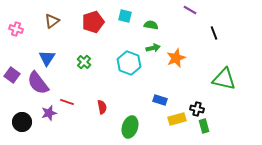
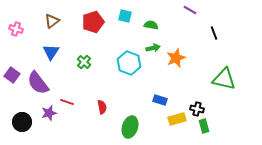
blue triangle: moved 4 px right, 6 px up
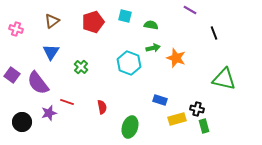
orange star: rotated 30 degrees counterclockwise
green cross: moved 3 px left, 5 px down
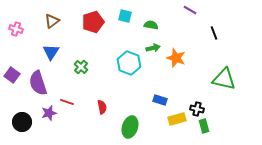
purple semicircle: rotated 20 degrees clockwise
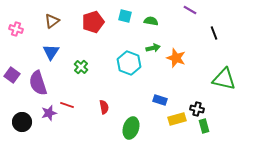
green semicircle: moved 4 px up
red line: moved 3 px down
red semicircle: moved 2 px right
green ellipse: moved 1 px right, 1 px down
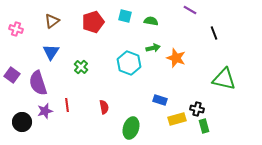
red line: rotated 64 degrees clockwise
purple star: moved 4 px left, 2 px up
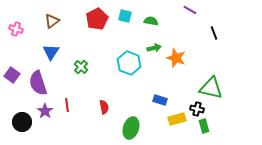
red pentagon: moved 4 px right, 3 px up; rotated 10 degrees counterclockwise
green arrow: moved 1 px right
green triangle: moved 13 px left, 9 px down
purple star: rotated 21 degrees counterclockwise
